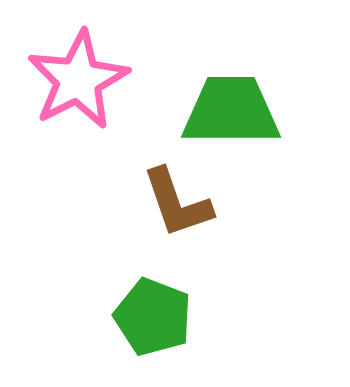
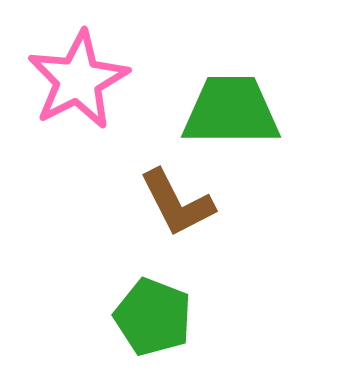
brown L-shape: rotated 8 degrees counterclockwise
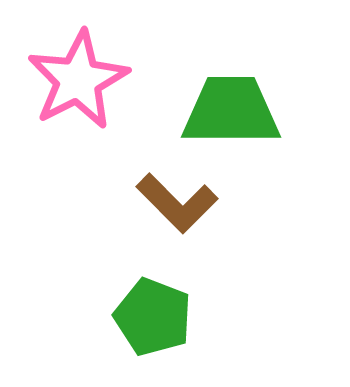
brown L-shape: rotated 18 degrees counterclockwise
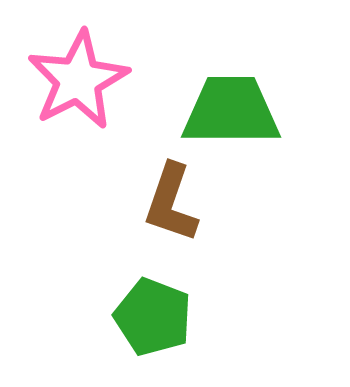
brown L-shape: moved 6 px left; rotated 64 degrees clockwise
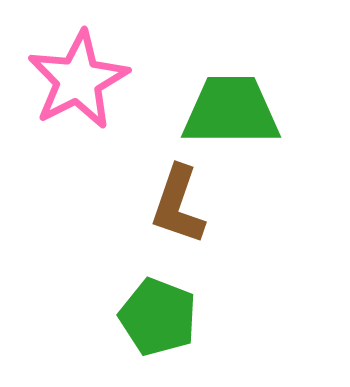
brown L-shape: moved 7 px right, 2 px down
green pentagon: moved 5 px right
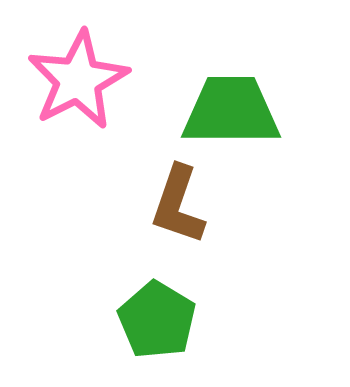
green pentagon: moved 1 px left, 3 px down; rotated 10 degrees clockwise
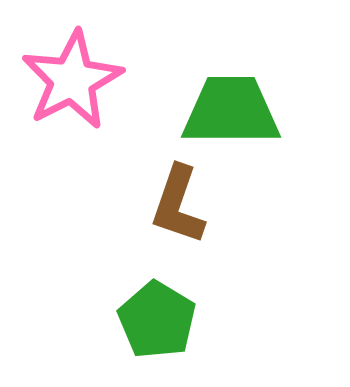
pink star: moved 6 px left
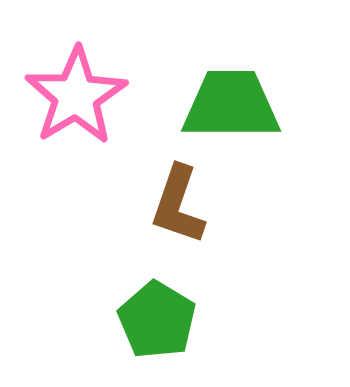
pink star: moved 4 px right, 16 px down; rotated 4 degrees counterclockwise
green trapezoid: moved 6 px up
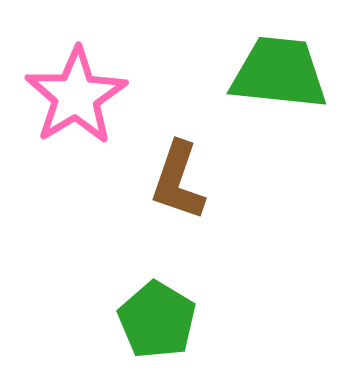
green trapezoid: moved 48 px right, 32 px up; rotated 6 degrees clockwise
brown L-shape: moved 24 px up
